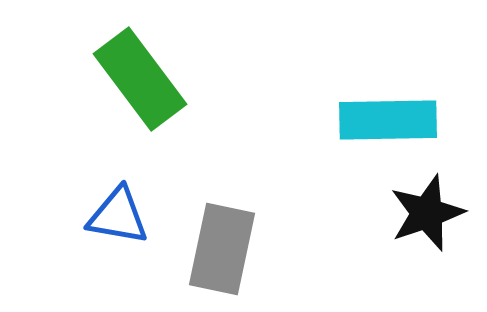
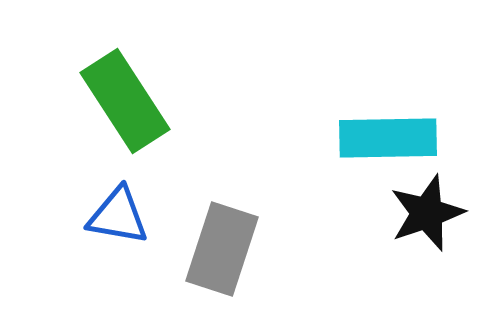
green rectangle: moved 15 px left, 22 px down; rotated 4 degrees clockwise
cyan rectangle: moved 18 px down
gray rectangle: rotated 6 degrees clockwise
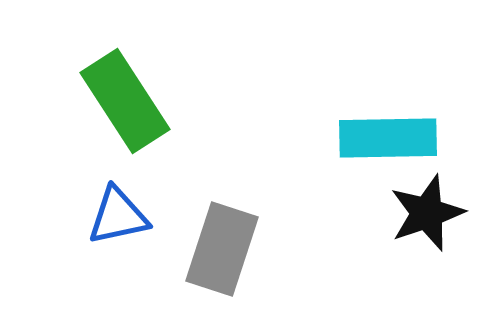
blue triangle: rotated 22 degrees counterclockwise
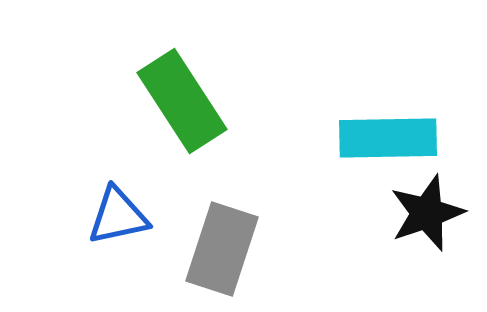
green rectangle: moved 57 px right
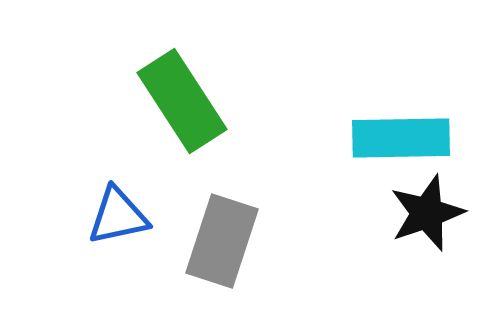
cyan rectangle: moved 13 px right
gray rectangle: moved 8 px up
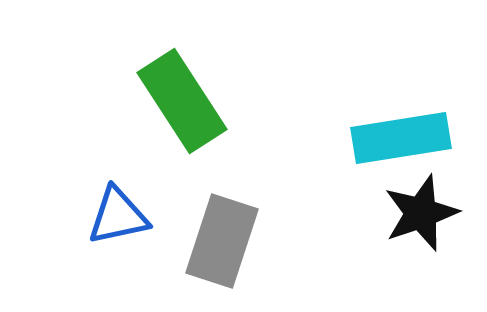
cyan rectangle: rotated 8 degrees counterclockwise
black star: moved 6 px left
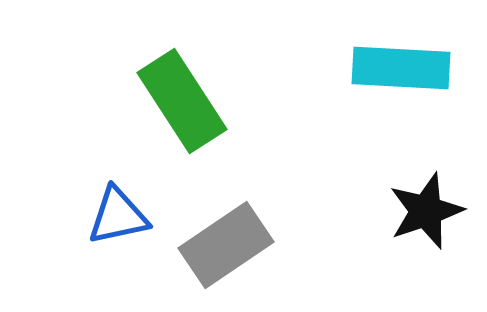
cyan rectangle: moved 70 px up; rotated 12 degrees clockwise
black star: moved 5 px right, 2 px up
gray rectangle: moved 4 px right, 4 px down; rotated 38 degrees clockwise
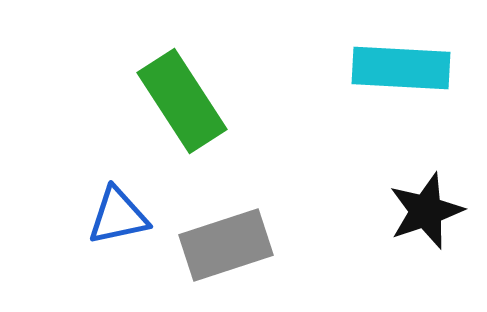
gray rectangle: rotated 16 degrees clockwise
